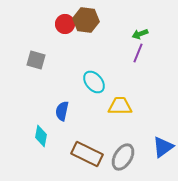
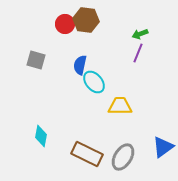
blue semicircle: moved 18 px right, 46 px up
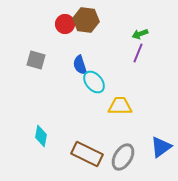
blue semicircle: rotated 30 degrees counterclockwise
blue triangle: moved 2 px left
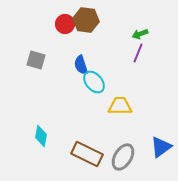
blue semicircle: moved 1 px right
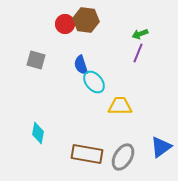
cyan diamond: moved 3 px left, 3 px up
brown rectangle: rotated 16 degrees counterclockwise
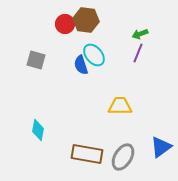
cyan ellipse: moved 27 px up
cyan diamond: moved 3 px up
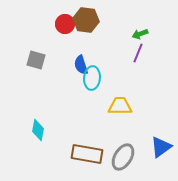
cyan ellipse: moved 2 px left, 23 px down; rotated 45 degrees clockwise
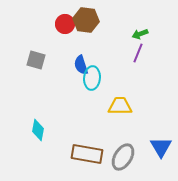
blue triangle: rotated 25 degrees counterclockwise
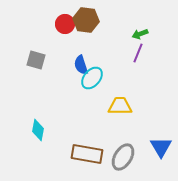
cyan ellipse: rotated 35 degrees clockwise
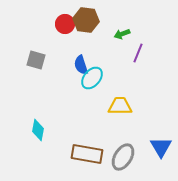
green arrow: moved 18 px left
